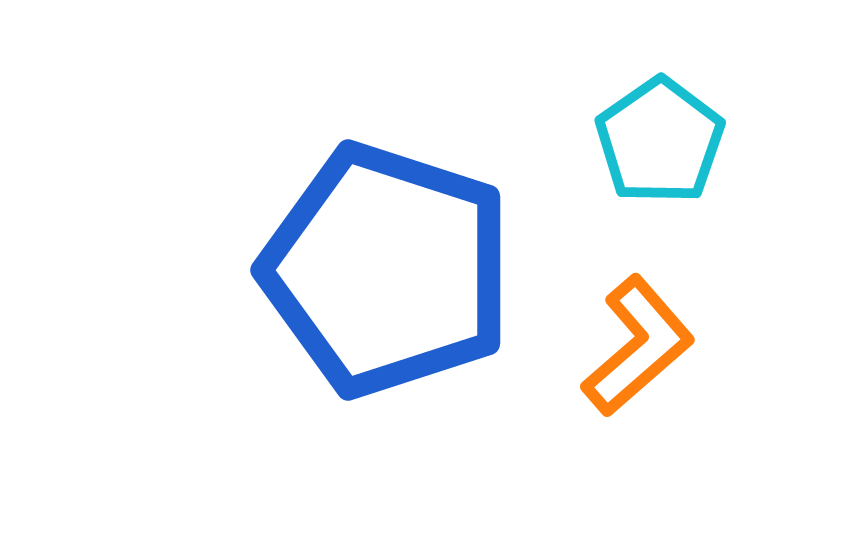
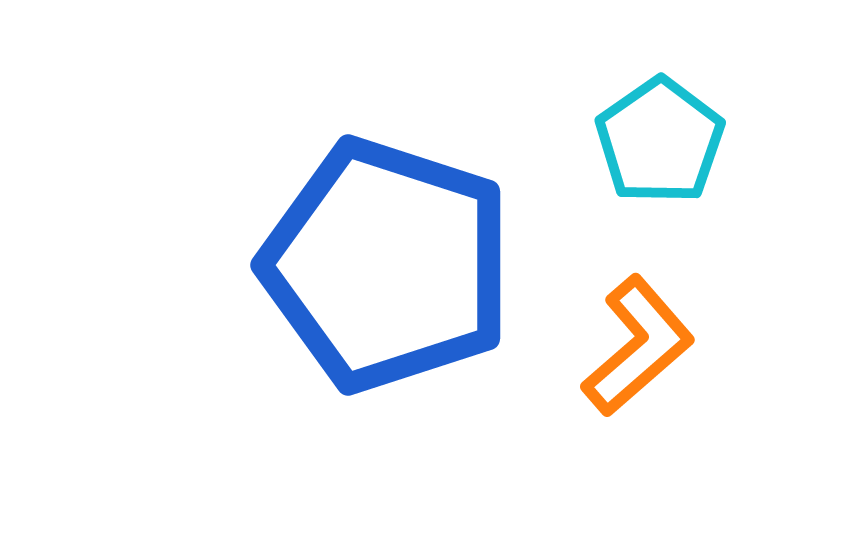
blue pentagon: moved 5 px up
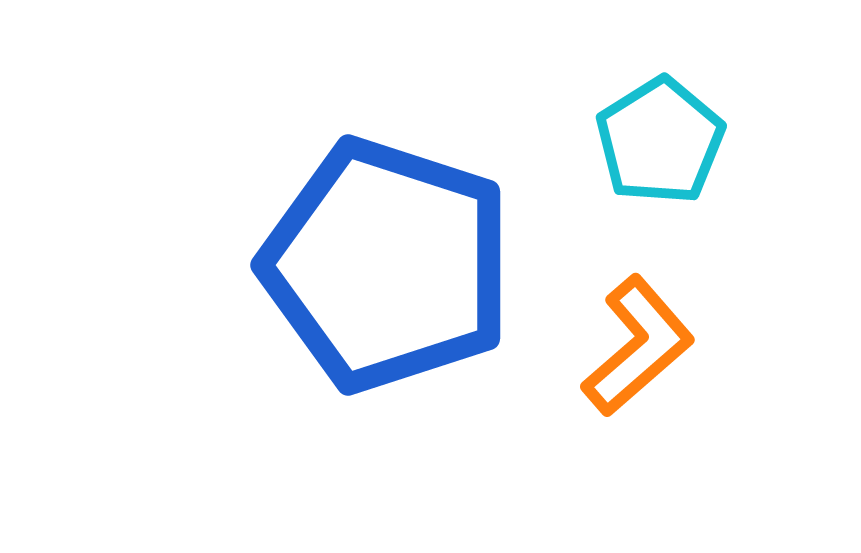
cyan pentagon: rotated 3 degrees clockwise
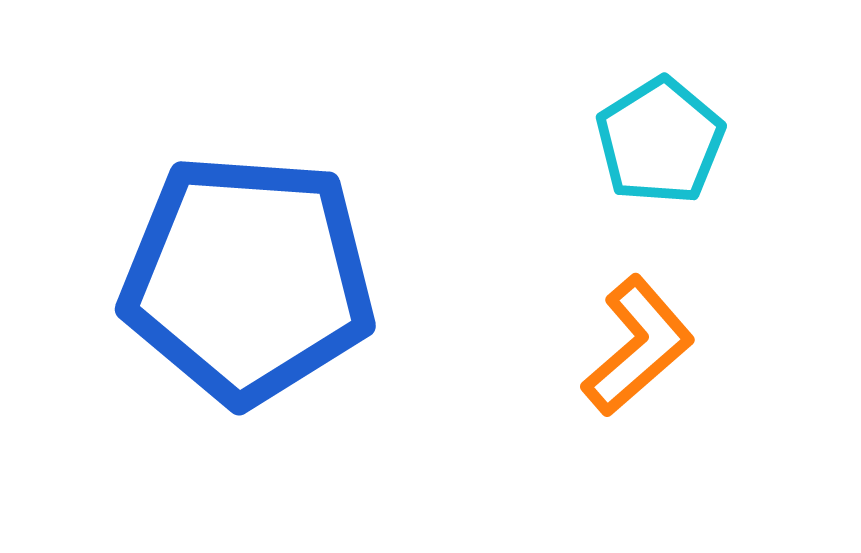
blue pentagon: moved 139 px left, 14 px down; rotated 14 degrees counterclockwise
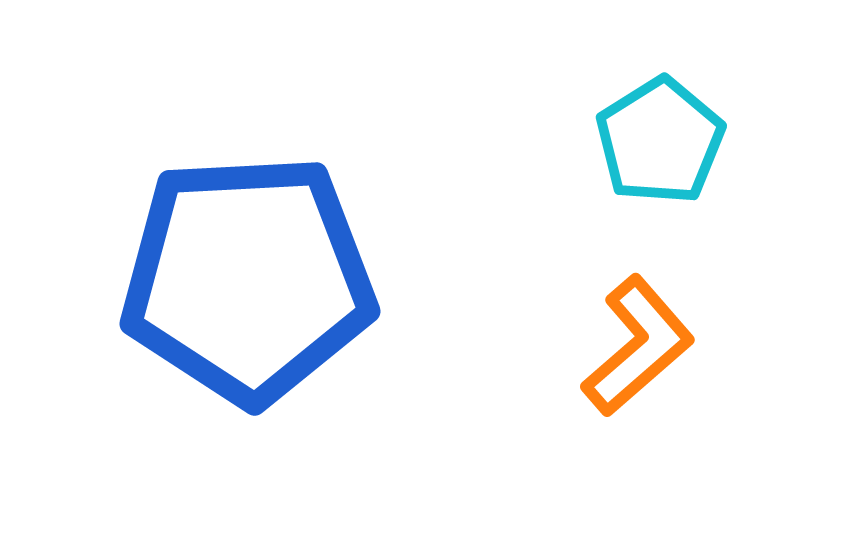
blue pentagon: rotated 7 degrees counterclockwise
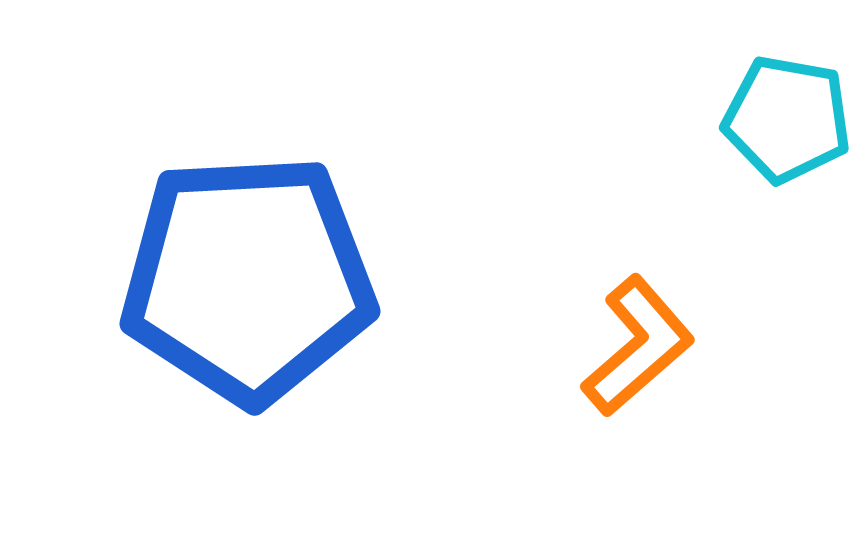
cyan pentagon: moved 127 px right, 22 px up; rotated 30 degrees counterclockwise
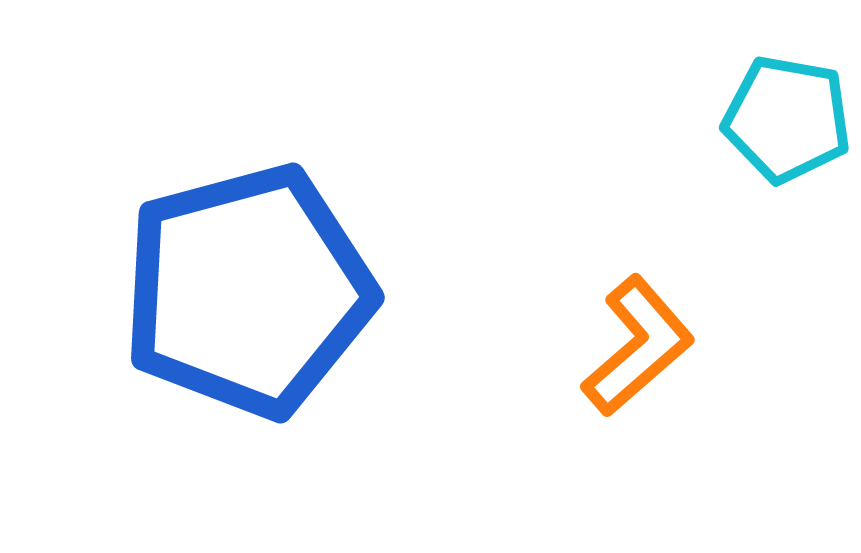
blue pentagon: moved 12 px down; rotated 12 degrees counterclockwise
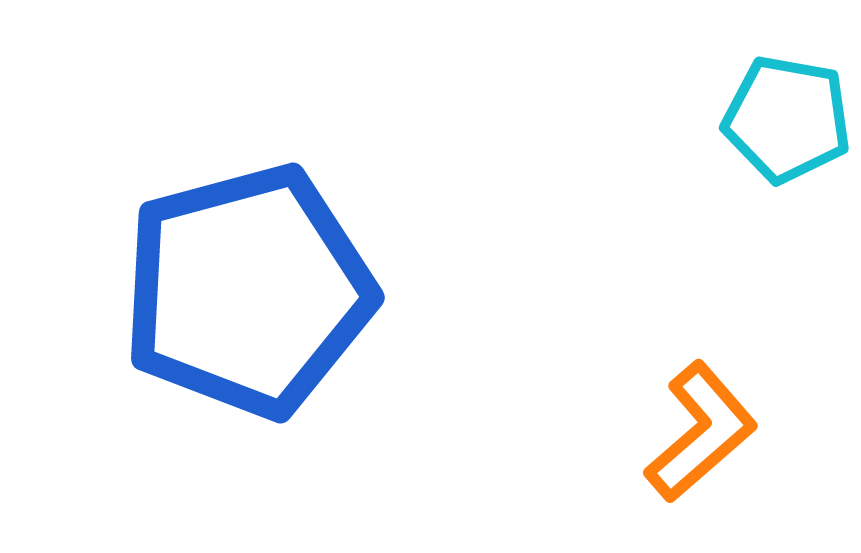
orange L-shape: moved 63 px right, 86 px down
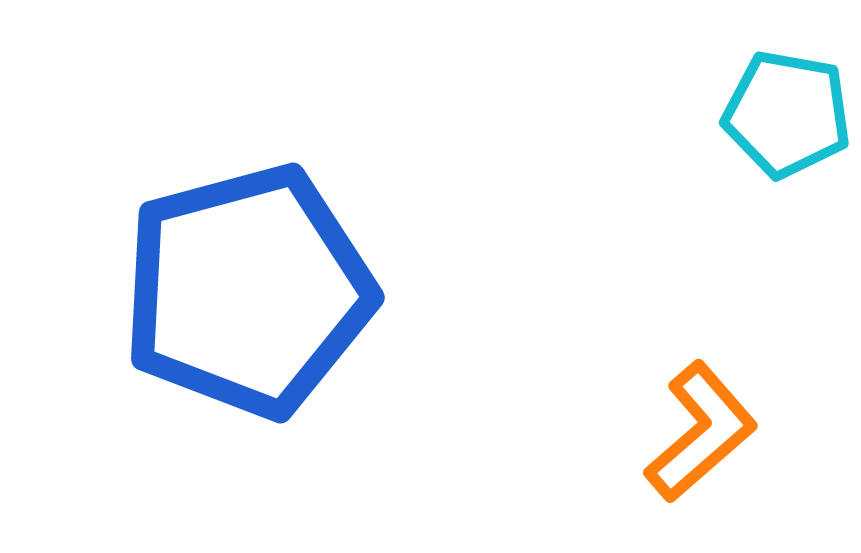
cyan pentagon: moved 5 px up
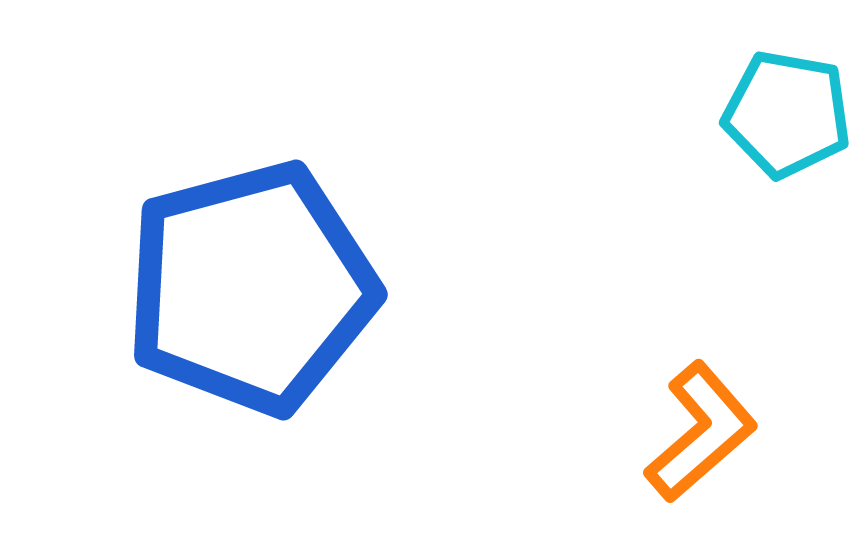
blue pentagon: moved 3 px right, 3 px up
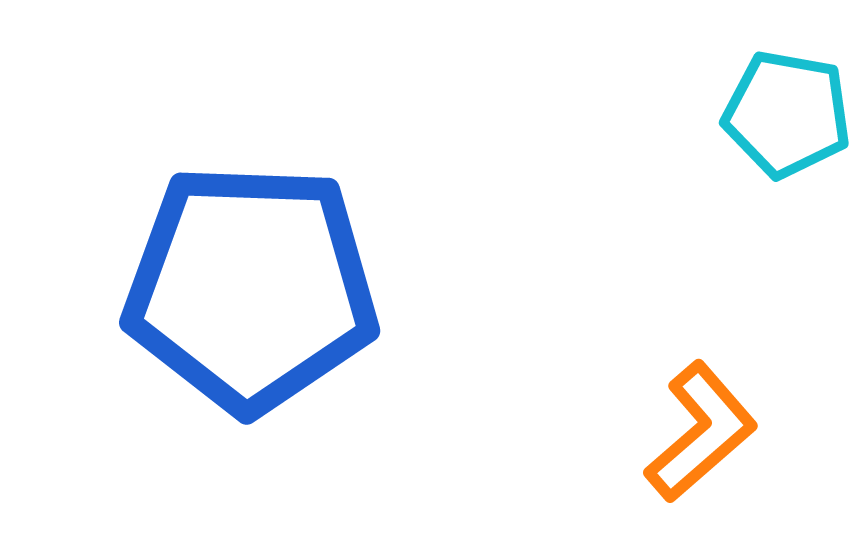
blue pentagon: rotated 17 degrees clockwise
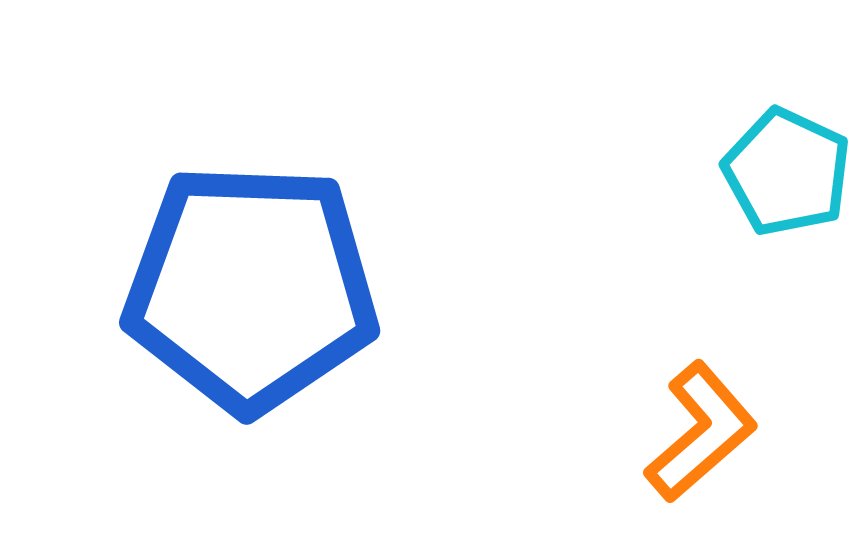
cyan pentagon: moved 58 px down; rotated 15 degrees clockwise
